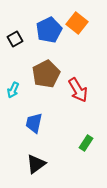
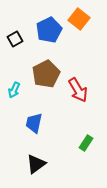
orange square: moved 2 px right, 4 px up
cyan arrow: moved 1 px right
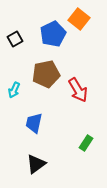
blue pentagon: moved 4 px right, 4 px down
brown pentagon: rotated 16 degrees clockwise
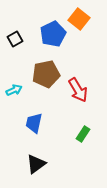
cyan arrow: rotated 140 degrees counterclockwise
green rectangle: moved 3 px left, 9 px up
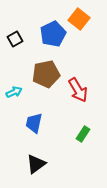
cyan arrow: moved 2 px down
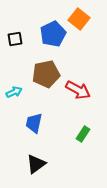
black square: rotated 21 degrees clockwise
red arrow: rotated 30 degrees counterclockwise
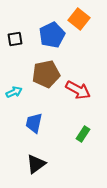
blue pentagon: moved 1 px left, 1 px down
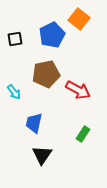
cyan arrow: rotated 77 degrees clockwise
black triangle: moved 6 px right, 9 px up; rotated 20 degrees counterclockwise
